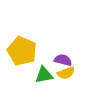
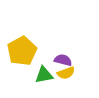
yellow pentagon: rotated 20 degrees clockwise
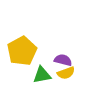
green triangle: moved 2 px left
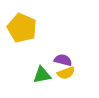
yellow pentagon: moved 23 px up; rotated 20 degrees counterclockwise
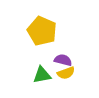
yellow pentagon: moved 20 px right, 3 px down
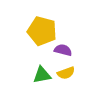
yellow pentagon: rotated 8 degrees counterclockwise
purple semicircle: moved 10 px up
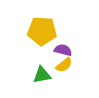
yellow pentagon: rotated 12 degrees counterclockwise
yellow semicircle: moved 2 px left, 8 px up; rotated 18 degrees counterclockwise
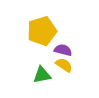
yellow pentagon: rotated 20 degrees counterclockwise
yellow semicircle: rotated 108 degrees counterclockwise
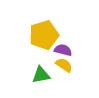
yellow pentagon: moved 2 px right, 4 px down
green triangle: moved 1 px left
